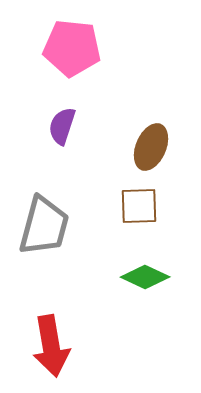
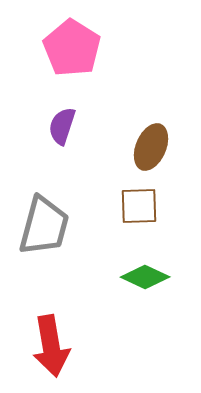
pink pentagon: rotated 26 degrees clockwise
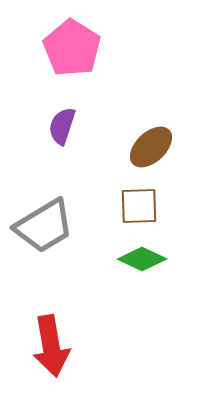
brown ellipse: rotated 24 degrees clockwise
gray trapezoid: rotated 44 degrees clockwise
green diamond: moved 3 px left, 18 px up
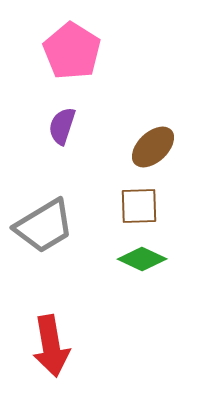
pink pentagon: moved 3 px down
brown ellipse: moved 2 px right
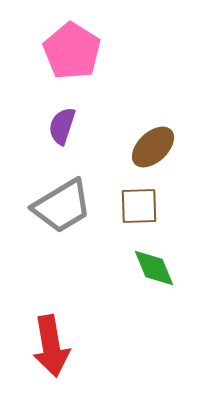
gray trapezoid: moved 18 px right, 20 px up
green diamond: moved 12 px right, 9 px down; rotated 42 degrees clockwise
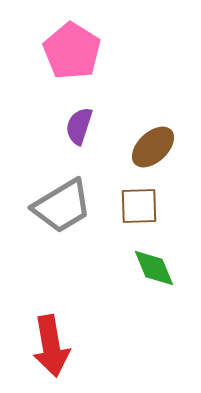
purple semicircle: moved 17 px right
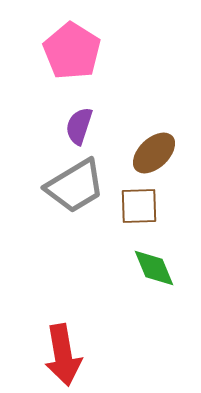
brown ellipse: moved 1 px right, 6 px down
gray trapezoid: moved 13 px right, 20 px up
red arrow: moved 12 px right, 9 px down
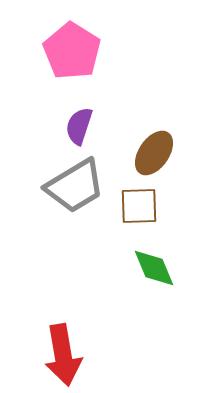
brown ellipse: rotated 12 degrees counterclockwise
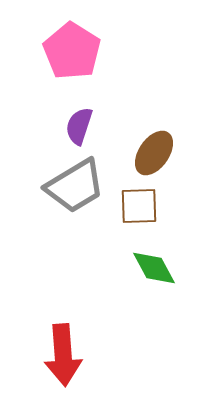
green diamond: rotated 6 degrees counterclockwise
red arrow: rotated 6 degrees clockwise
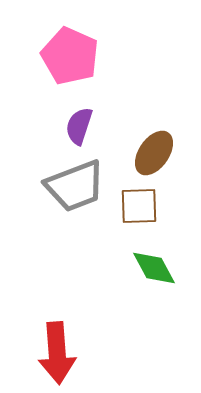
pink pentagon: moved 2 px left, 5 px down; rotated 8 degrees counterclockwise
gray trapezoid: rotated 10 degrees clockwise
red arrow: moved 6 px left, 2 px up
